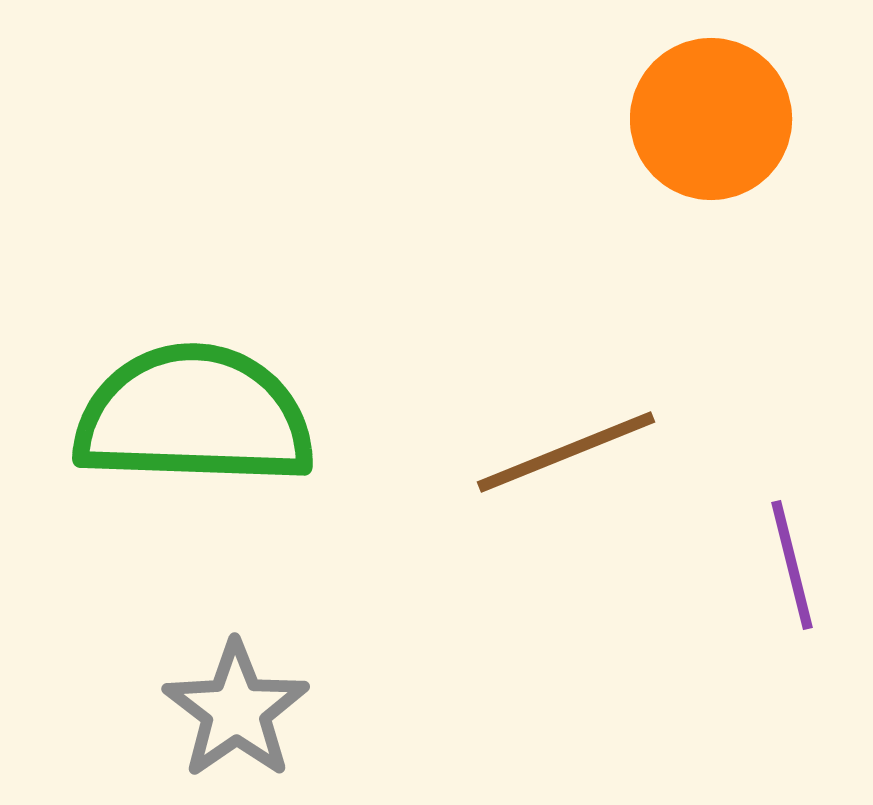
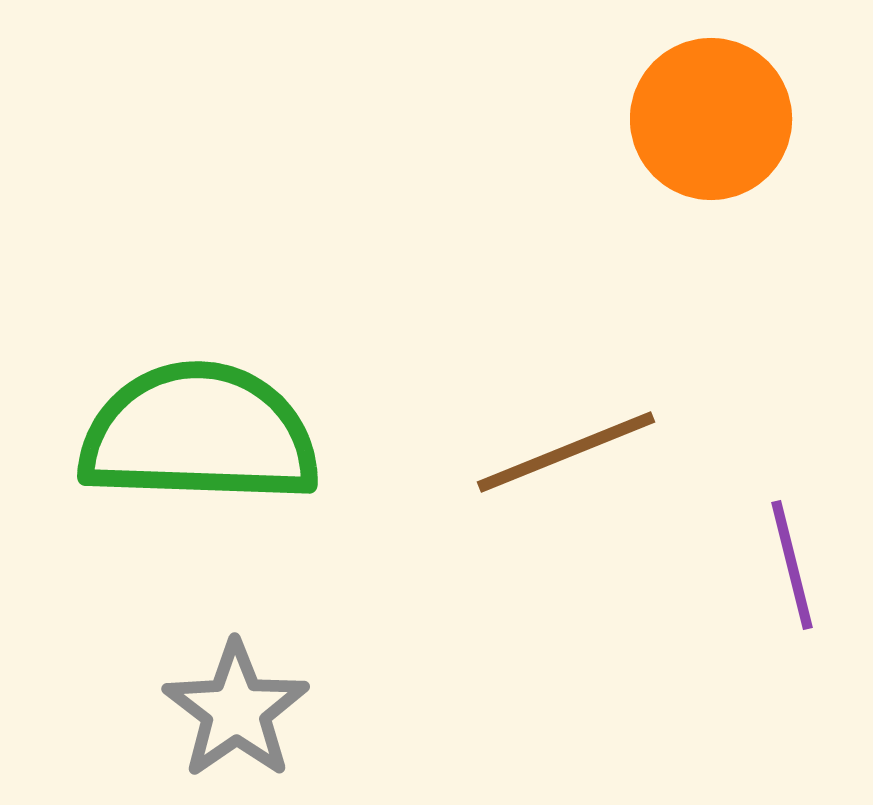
green semicircle: moved 5 px right, 18 px down
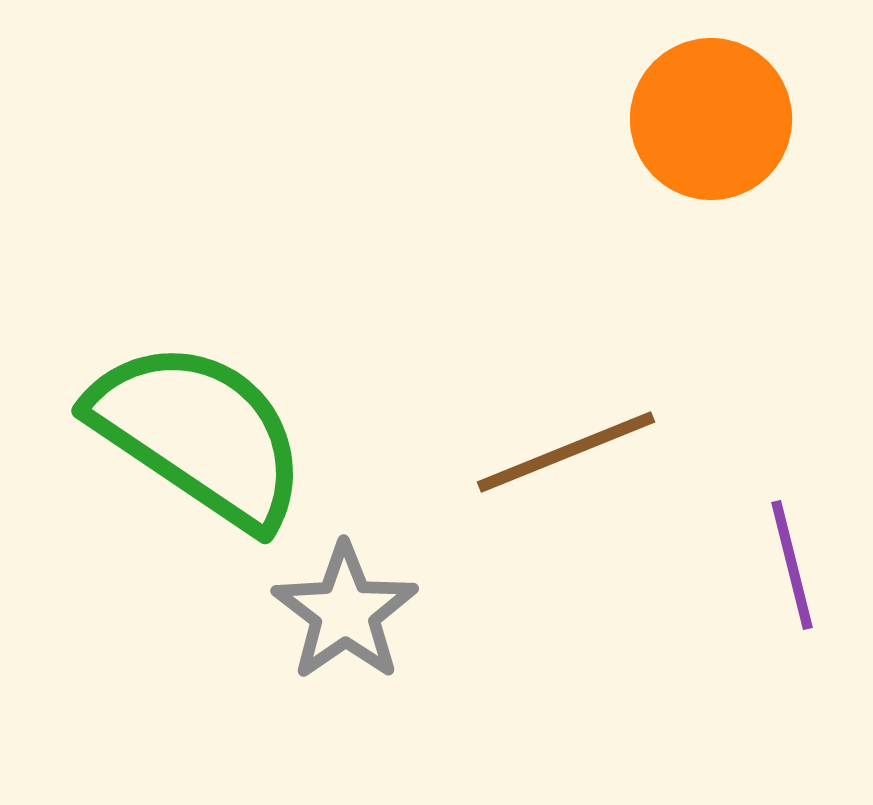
green semicircle: rotated 32 degrees clockwise
gray star: moved 109 px right, 98 px up
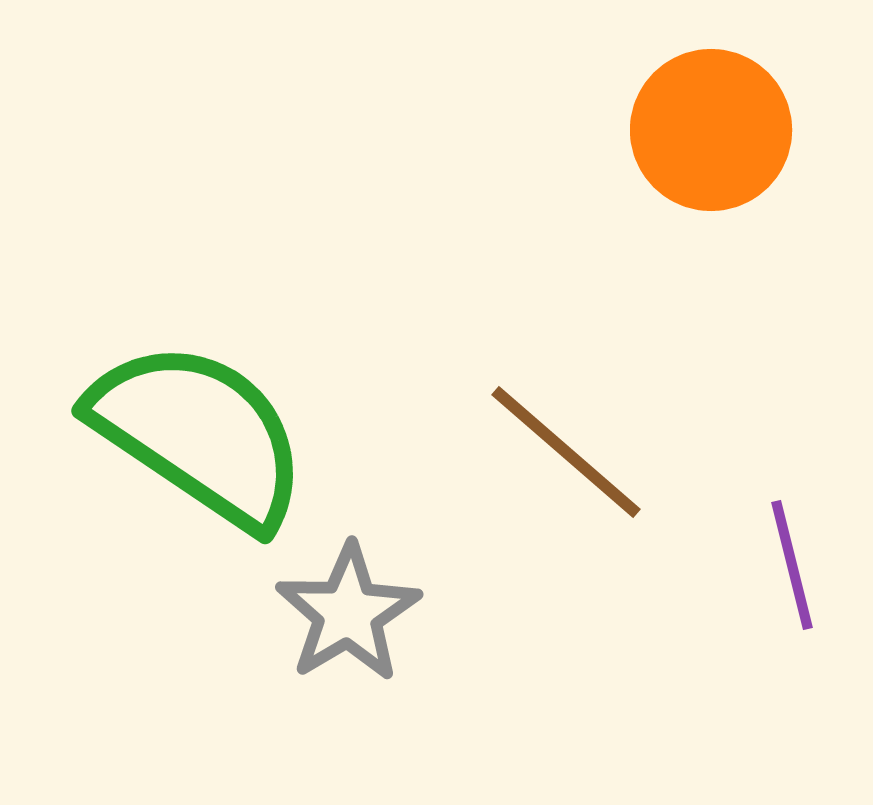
orange circle: moved 11 px down
brown line: rotated 63 degrees clockwise
gray star: moved 3 px right, 1 px down; rotated 4 degrees clockwise
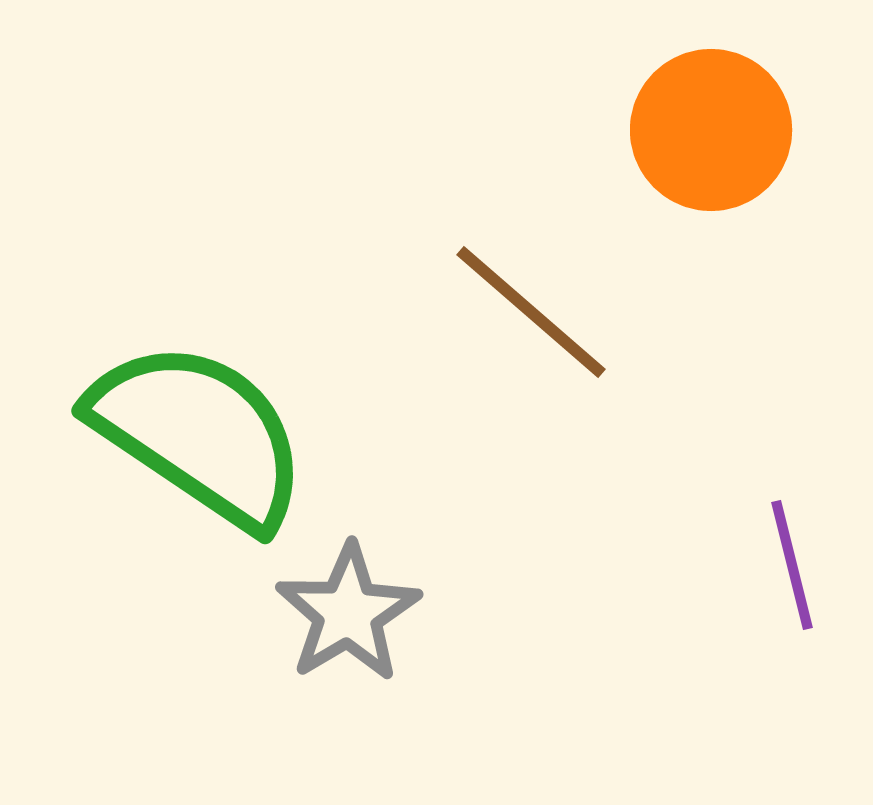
brown line: moved 35 px left, 140 px up
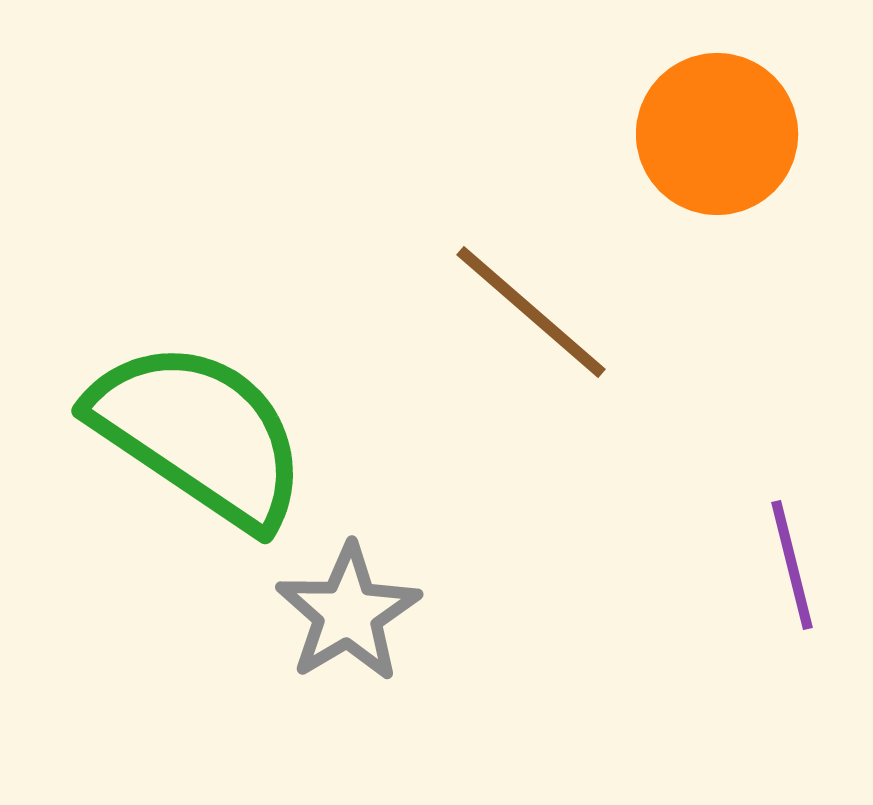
orange circle: moved 6 px right, 4 px down
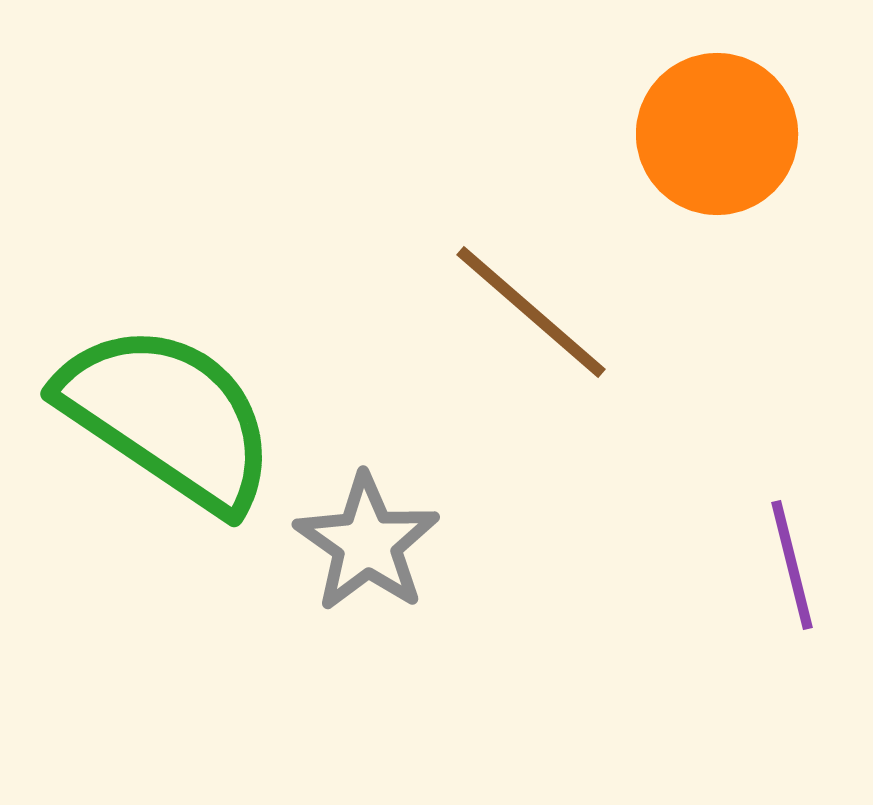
green semicircle: moved 31 px left, 17 px up
gray star: moved 19 px right, 70 px up; rotated 6 degrees counterclockwise
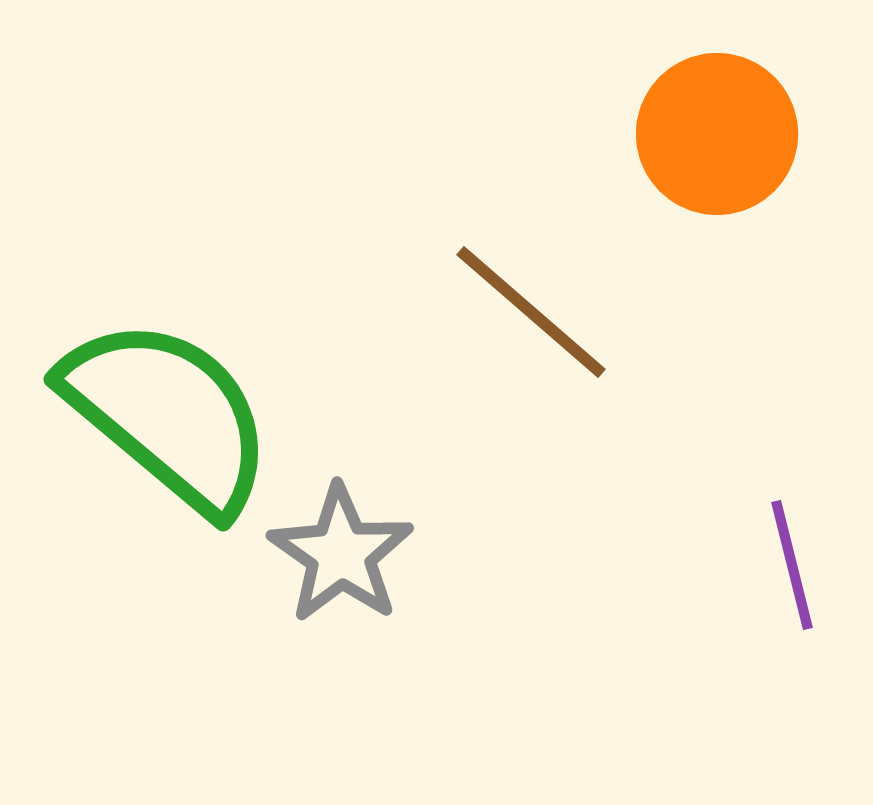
green semicircle: moved 2 px up; rotated 6 degrees clockwise
gray star: moved 26 px left, 11 px down
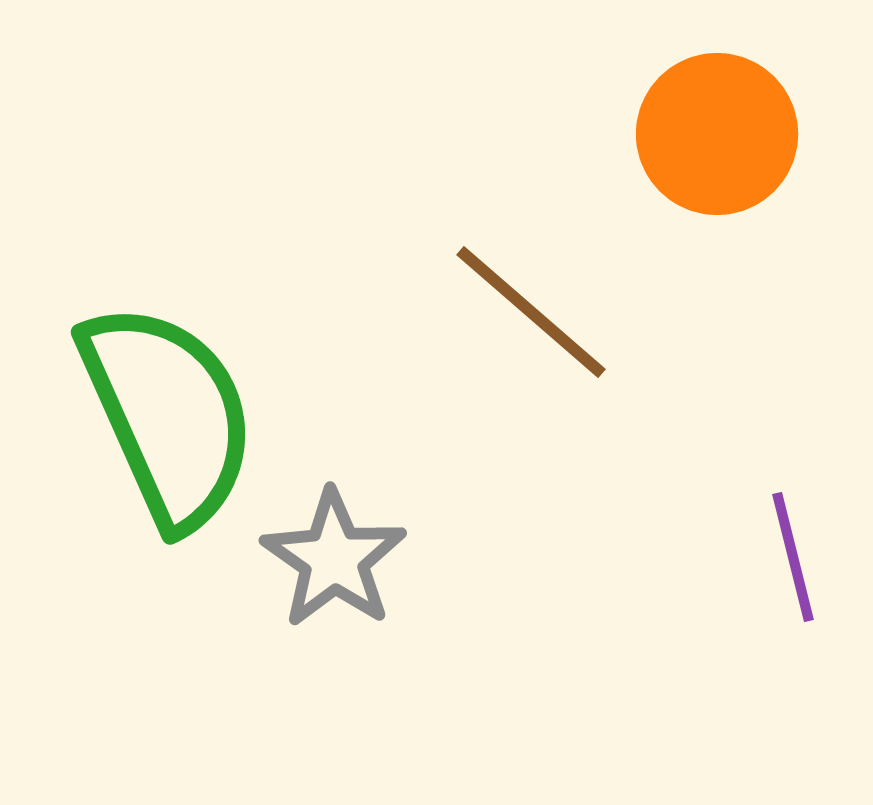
green semicircle: rotated 26 degrees clockwise
gray star: moved 7 px left, 5 px down
purple line: moved 1 px right, 8 px up
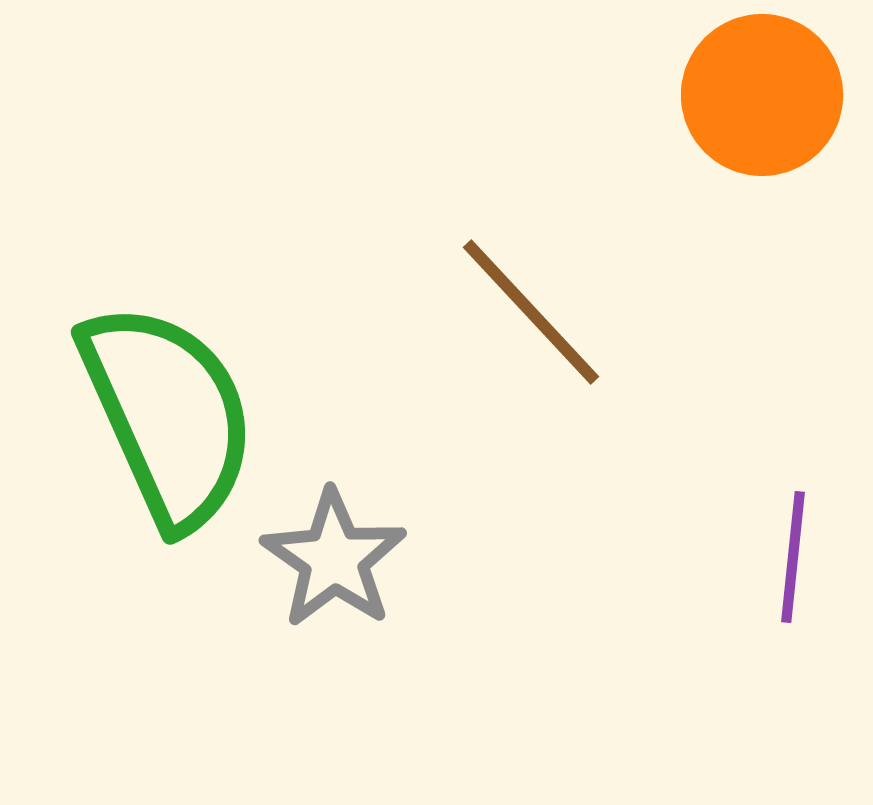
orange circle: moved 45 px right, 39 px up
brown line: rotated 6 degrees clockwise
purple line: rotated 20 degrees clockwise
